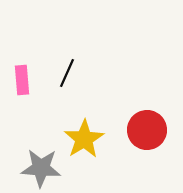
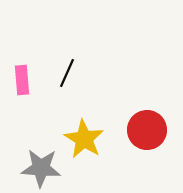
yellow star: rotated 9 degrees counterclockwise
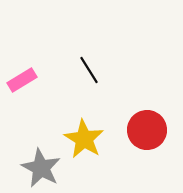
black line: moved 22 px right, 3 px up; rotated 56 degrees counterclockwise
pink rectangle: rotated 64 degrees clockwise
gray star: rotated 24 degrees clockwise
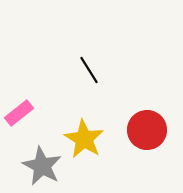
pink rectangle: moved 3 px left, 33 px down; rotated 8 degrees counterclockwise
gray star: moved 1 px right, 2 px up
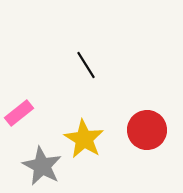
black line: moved 3 px left, 5 px up
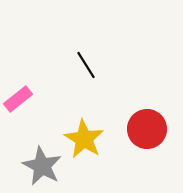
pink rectangle: moved 1 px left, 14 px up
red circle: moved 1 px up
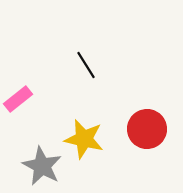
yellow star: rotated 18 degrees counterclockwise
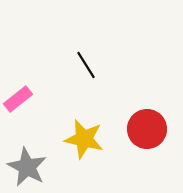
gray star: moved 15 px left, 1 px down
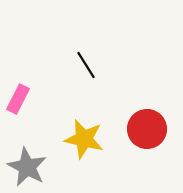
pink rectangle: rotated 24 degrees counterclockwise
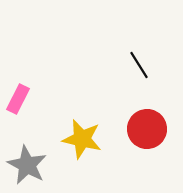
black line: moved 53 px right
yellow star: moved 2 px left
gray star: moved 2 px up
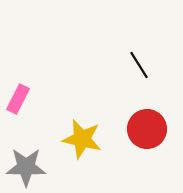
gray star: moved 1 px left, 2 px down; rotated 27 degrees counterclockwise
